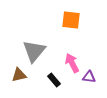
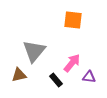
orange square: moved 2 px right
pink arrow: rotated 66 degrees clockwise
black rectangle: moved 2 px right
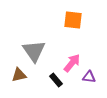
gray triangle: rotated 15 degrees counterclockwise
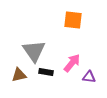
black rectangle: moved 10 px left, 8 px up; rotated 40 degrees counterclockwise
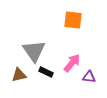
black rectangle: rotated 16 degrees clockwise
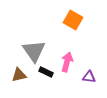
orange square: rotated 24 degrees clockwise
pink arrow: moved 5 px left, 1 px up; rotated 24 degrees counterclockwise
